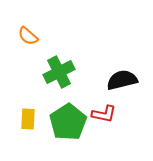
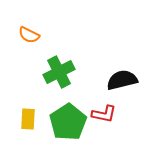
orange semicircle: moved 1 px right, 1 px up; rotated 15 degrees counterclockwise
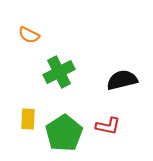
red L-shape: moved 4 px right, 12 px down
green pentagon: moved 4 px left, 11 px down
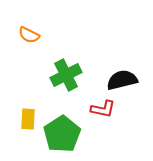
green cross: moved 7 px right, 3 px down
red L-shape: moved 5 px left, 17 px up
green pentagon: moved 2 px left, 1 px down
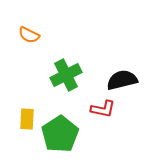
yellow rectangle: moved 1 px left
green pentagon: moved 2 px left
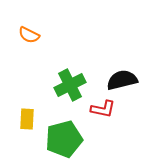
green cross: moved 4 px right, 10 px down
green pentagon: moved 4 px right, 5 px down; rotated 18 degrees clockwise
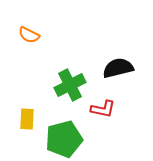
black semicircle: moved 4 px left, 12 px up
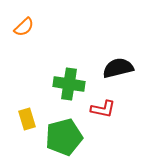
orange semicircle: moved 5 px left, 8 px up; rotated 70 degrees counterclockwise
green cross: moved 1 px left, 1 px up; rotated 36 degrees clockwise
yellow rectangle: rotated 20 degrees counterclockwise
green pentagon: moved 2 px up
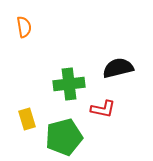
orange semicircle: rotated 55 degrees counterclockwise
green cross: rotated 16 degrees counterclockwise
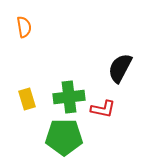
black semicircle: moved 2 px right; rotated 48 degrees counterclockwise
green cross: moved 13 px down
yellow rectangle: moved 20 px up
green pentagon: rotated 15 degrees clockwise
